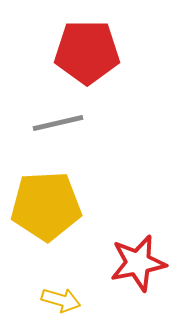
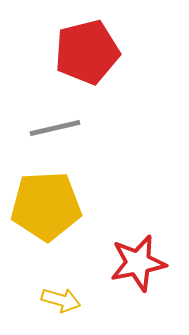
red pentagon: rotated 14 degrees counterclockwise
gray line: moved 3 px left, 5 px down
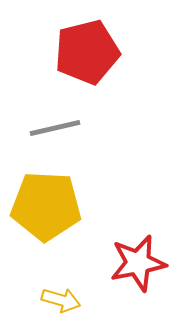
yellow pentagon: rotated 6 degrees clockwise
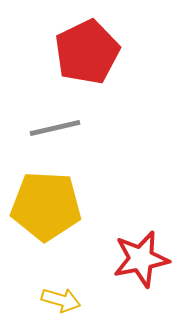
red pentagon: rotated 12 degrees counterclockwise
red star: moved 3 px right, 4 px up
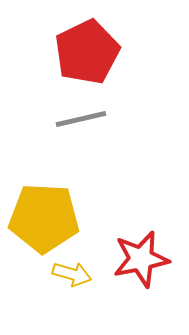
gray line: moved 26 px right, 9 px up
yellow pentagon: moved 2 px left, 12 px down
yellow arrow: moved 11 px right, 26 px up
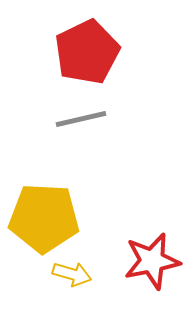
red star: moved 11 px right, 2 px down
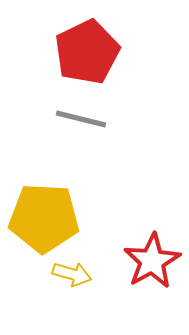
gray line: rotated 27 degrees clockwise
red star: rotated 18 degrees counterclockwise
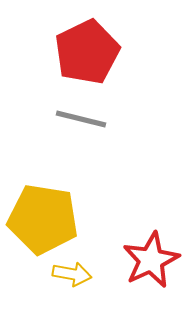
yellow pentagon: moved 1 px left, 1 px down; rotated 6 degrees clockwise
red star: moved 1 px left, 1 px up; rotated 4 degrees clockwise
yellow arrow: rotated 6 degrees counterclockwise
